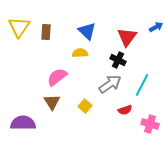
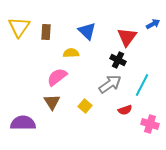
blue arrow: moved 3 px left, 3 px up
yellow semicircle: moved 9 px left
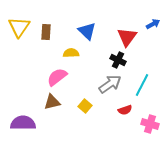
brown triangle: rotated 48 degrees clockwise
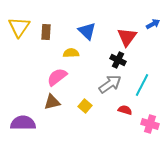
red semicircle: rotated 144 degrees counterclockwise
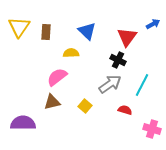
pink cross: moved 2 px right, 5 px down
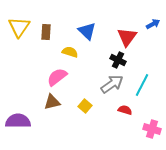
yellow semicircle: moved 1 px left, 1 px up; rotated 21 degrees clockwise
gray arrow: moved 2 px right
purple semicircle: moved 5 px left, 2 px up
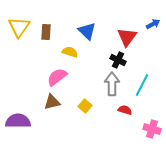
gray arrow: rotated 55 degrees counterclockwise
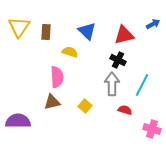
red triangle: moved 3 px left, 2 px up; rotated 40 degrees clockwise
pink semicircle: rotated 125 degrees clockwise
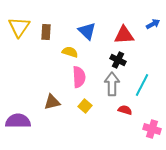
red triangle: rotated 10 degrees clockwise
pink semicircle: moved 22 px right
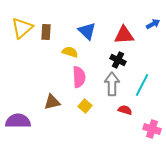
yellow triangle: moved 3 px right, 1 px down; rotated 15 degrees clockwise
